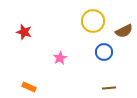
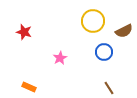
brown line: rotated 64 degrees clockwise
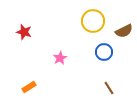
orange rectangle: rotated 56 degrees counterclockwise
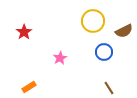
red star: rotated 21 degrees clockwise
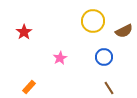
blue circle: moved 5 px down
orange rectangle: rotated 16 degrees counterclockwise
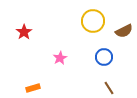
orange rectangle: moved 4 px right, 1 px down; rotated 32 degrees clockwise
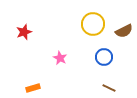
yellow circle: moved 3 px down
red star: rotated 14 degrees clockwise
pink star: rotated 16 degrees counterclockwise
brown line: rotated 32 degrees counterclockwise
